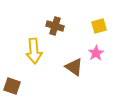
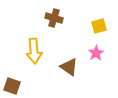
brown cross: moved 1 px left, 8 px up
brown triangle: moved 5 px left
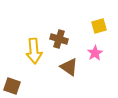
brown cross: moved 5 px right, 21 px down
pink star: moved 1 px left
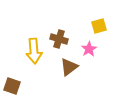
pink star: moved 6 px left, 4 px up
brown triangle: rotated 48 degrees clockwise
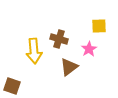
yellow square: rotated 14 degrees clockwise
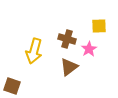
brown cross: moved 8 px right
yellow arrow: rotated 20 degrees clockwise
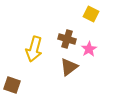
yellow square: moved 8 px left, 12 px up; rotated 28 degrees clockwise
yellow arrow: moved 2 px up
brown square: moved 1 px up
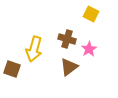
brown square: moved 16 px up
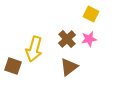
brown cross: rotated 30 degrees clockwise
pink star: moved 10 px up; rotated 21 degrees clockwise
brown square: moved 1 px right, 3 px up
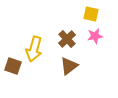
yellow square: rotated 14 degrees counterclockwise
pink star: moved 6 px right, 3 px up
brown triangle: moved 1 px up
